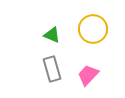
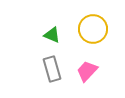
pink trapezoid: moved 1 px left, 4 px up
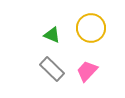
yellow circle: moved 2 px left, 1 px up
gray rectangle: rotated 30 degrees counterclockwise
